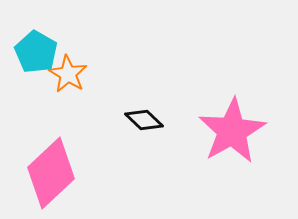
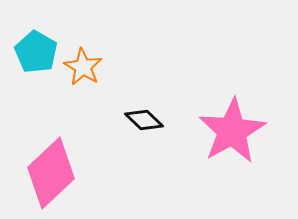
orange star: moved 15 px right, 7 px up
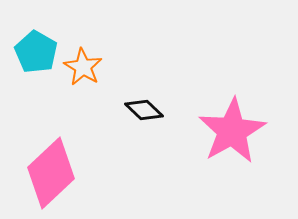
black diamond: moved 10 px up
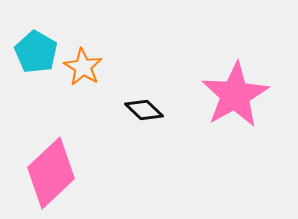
pink star: moved 3 px right, 36 px up
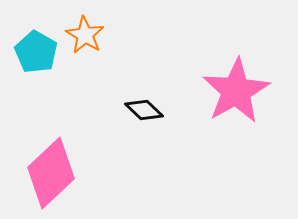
orange star: moved 2 px right, 32 px up
pink star: moved 1 px right, 4 px up
